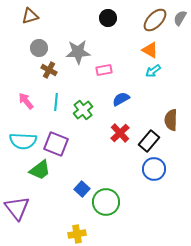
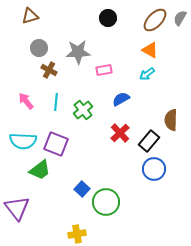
cyan arrow: moved 6 px left, 3 px down
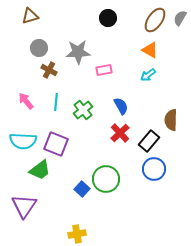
brown ellipse: rotated 10 degrees counterclockwise
cyan arrow: moved 1 px right, 1 px down
blue semicircle: moved 7 px down; rotated 90 degrees clockwise
green circle: moved 23 px up
purple triangle: moved 7 px right, 2 px up; rotated 12 degrees clockwise
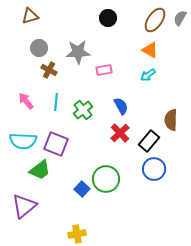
purple triangle: rotated 16 degrees clockwise
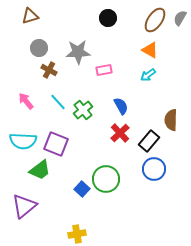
cyan line: moved 2 px right; rotated 48 degrees counterclockwise
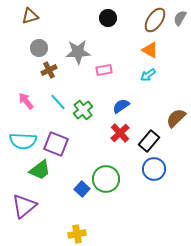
brown cross: rotated 35 degrees clockwise
blue semicircle: rotated 96 degrees counterclockwise
brown semicircle: moved 5 px right, 2 px up; rotated 45 degrees clockwise
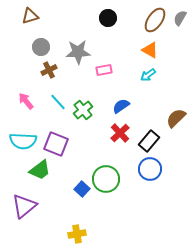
gray circle: moved 2 px right, 1 px up
blue circle: moved 4 px left
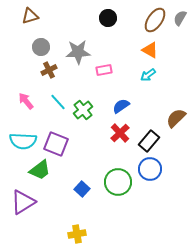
green circle: moved 12 px right, 3 px down
purple triangle: moved 1 px left, 4 px up; rotated 8 degrees clockwise
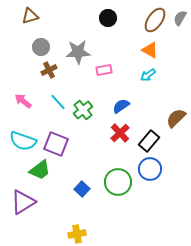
pink arrow: moved 3 px left; rotated 12 degrees counterclockwise
cyan semicircle: rotated 16 degrees clockwise
